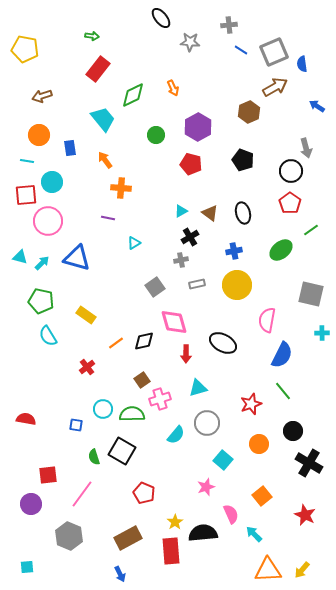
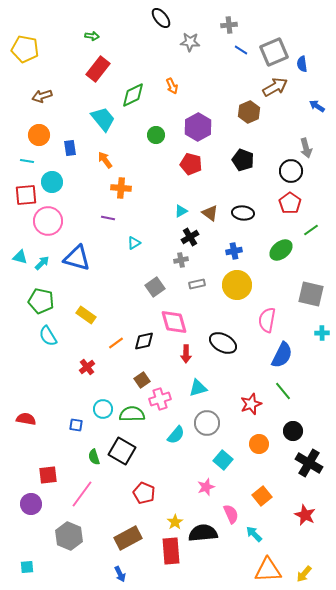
orange arrow at (173, 88): moved 1 px left, 2 px up
black ellipse at (243, 213): rotated 70 degrees counterclockwise
yellow arrow at (302, 570): moved 2 px right, 4 px down
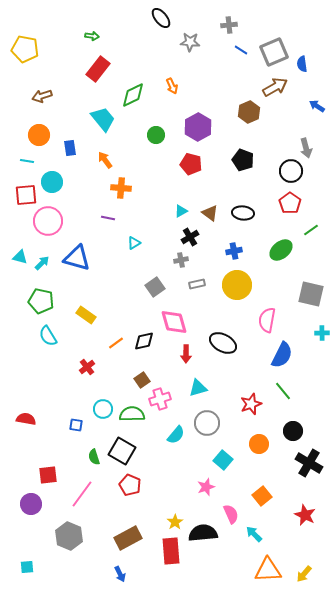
red pentagon at (144, 493): moved 14 px left, 8 px up
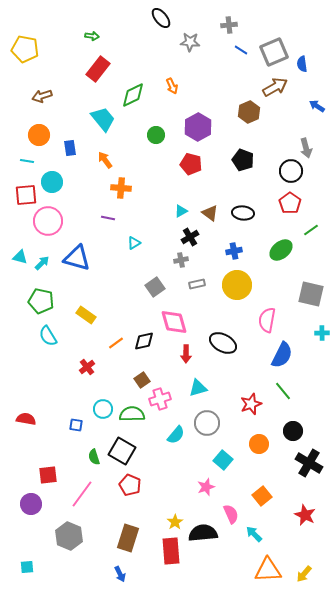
brown rectangle at (128, 538): rotated 44 degrees counterclockwise
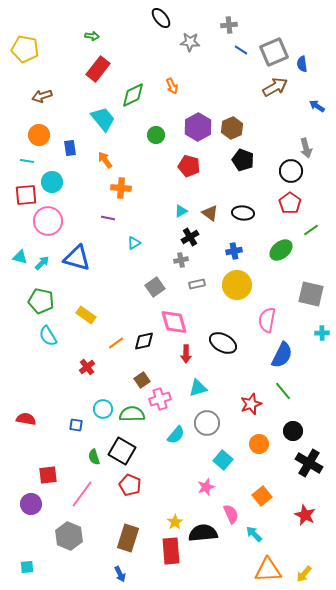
brown hexagon at (249, 112): moved 17 px left, 16 px down
red pentagon at (191, 164): moved 2 px left, 2 px down
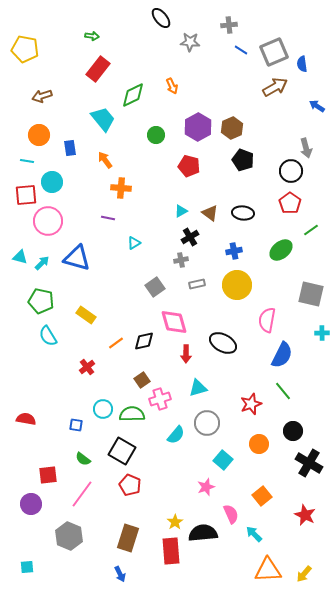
green semicircle at (94, 457): moved 11 px left, 2 px down; rotated 35 degrees counterclockwise
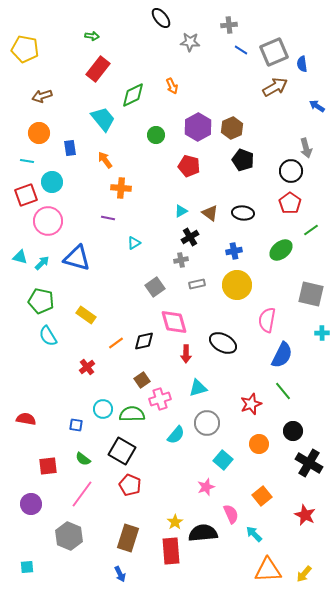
orange circle at (39, 135): moved 2 px up
red square at (26, 195): rotated 15 degrees counterclockwise
red square at (48, 475): moved 9 px up
